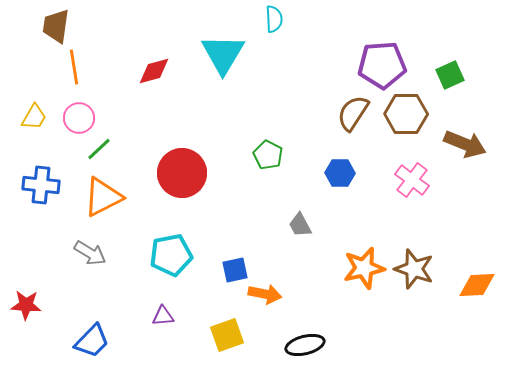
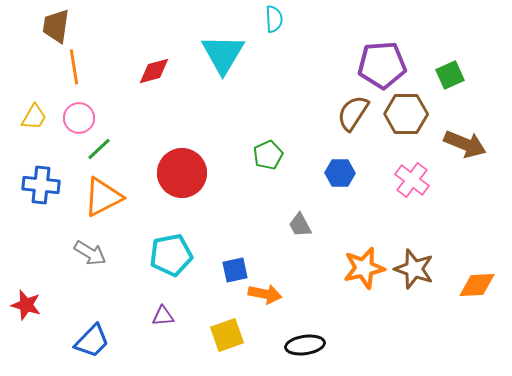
green pentagon: rotated 20 degrees clockwise
red star: rotated 12 degrees clockwise
black ellipse: rotated 6 degrees clockwise
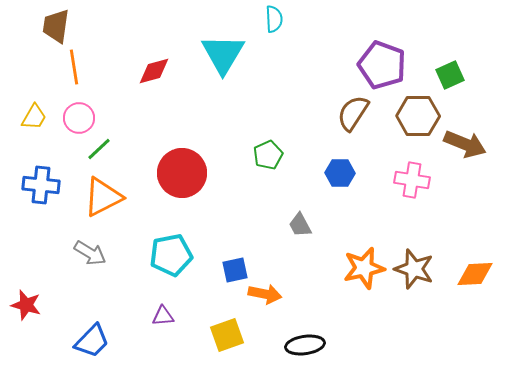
purple pentagon: rotated 24 degrees clockwise
brown hexagon: moved 12 px right, 2 px down
pink cross: rotated 28 degrees counterclockwise
orange diamond: moved 2 px left, 11 px up
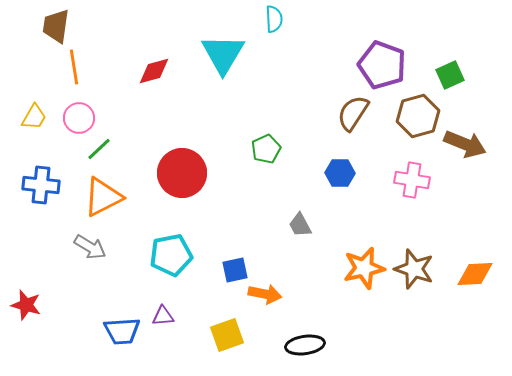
brown hexagon: rotated 15 degrees counterclockwise
green pentagon: moved 2 px left, 6 px up
gray arrow: moved 6 px up
blue trapezoid: moved 30 px right, 10 px up; rotated 42 degrees clockwise
